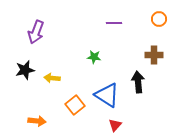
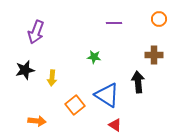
yellow arrow: rotated 91 degrees counterclockwise
red triangle: rotated 40 degrees counterclockwise
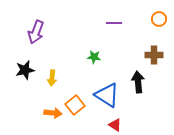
orange arrow: moved 16 px right, 8 px up
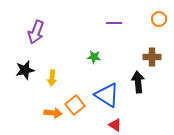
brown cross: moved 2 px left, 2 px down
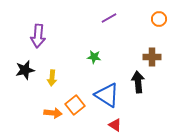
purple line: moved 5 px left, 5 px up; rotated 28 degrees counterclockwise
purple arrow: moved 2 px right, 4 px down; rotated 15 degrees counterclockwise
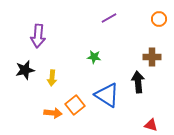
red triangle: moved 36 px right; rotated 16 degrees counterclockwise
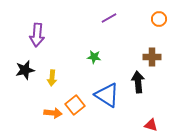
purple arrow: moved 1 px left, 1 px up
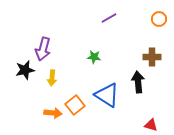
purple arrow: moved 6 px right, 14 px down; rotated 10 degrees clockwise
